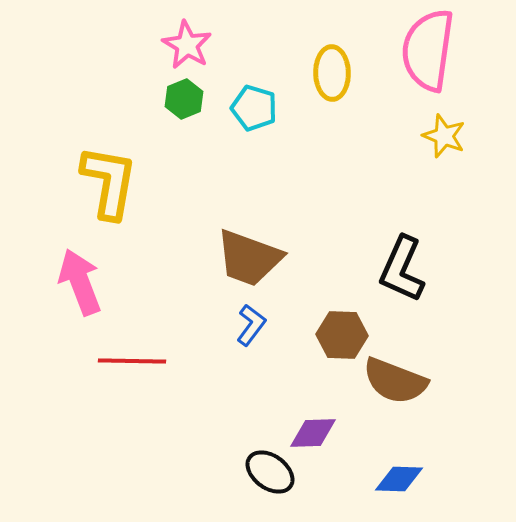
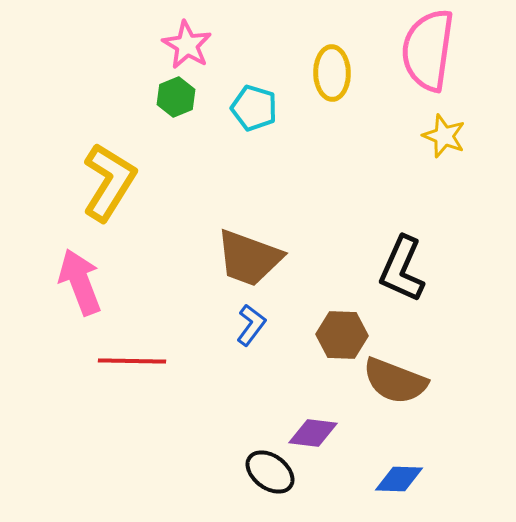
green hexagon: moved 8 px left, 2 px up
yellow L-shape: rotated 22 degrees clockwise
purple diamond: rotated 9 degrees clockwise
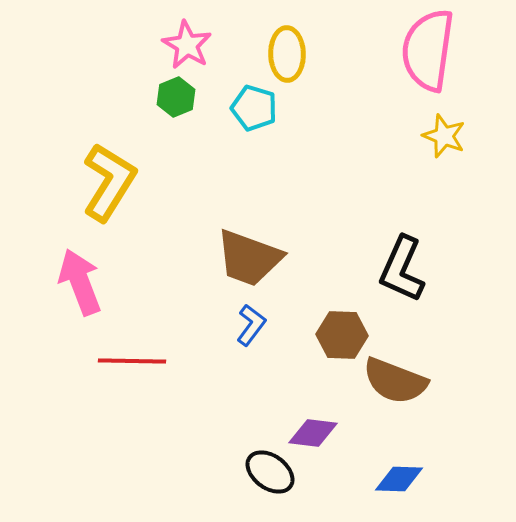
yellow ellipse: moved 45 px left, 19 px up
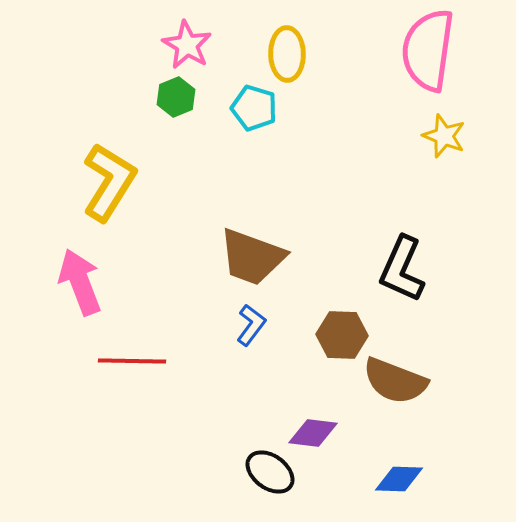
brown trapezoid: moved 3 px right, 1 px up
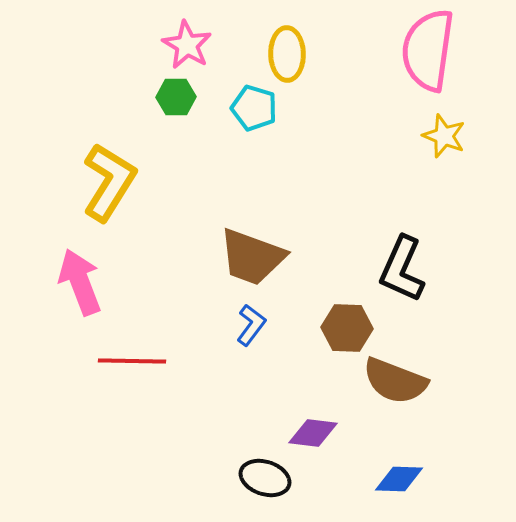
green hexagon: rotated 21 degrees clockwise
brown hexagon: moved 5 px right, 7 px up
black ellipse: moved 5 px left, 6 px down; rotated 18 degrees counterclockwise
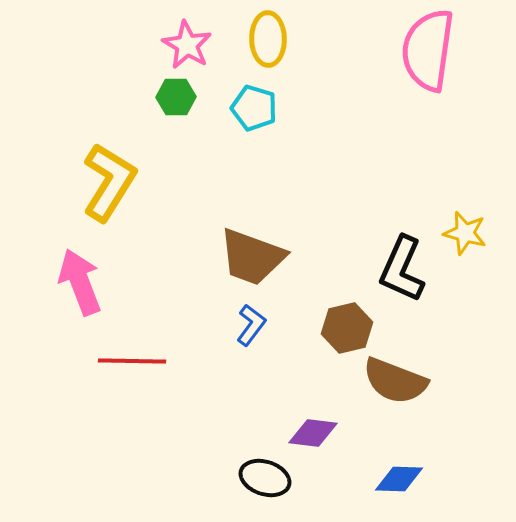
yellow ellipse: moved 19 px left, 15 px up
yellow star: moved 21 px right, 97 px down; rotated 6 degrees counterclockwise
brown hexagon: rotated 15 degrees counterclockwise
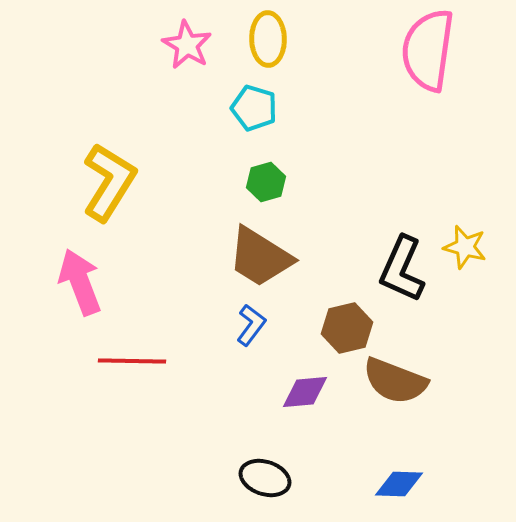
green hexagon: moved 90 px right, 85 px down; rotated 15 degrees counterclockwise
yellow star: moved 14 px down
brown trapezoid: moved 8 px right; rotated 12 degrees clockwise
purple diamond: moved 8 px left, 41 px up; rotated 12 degrees counterclockwise
blue diamond: moved 5 px down
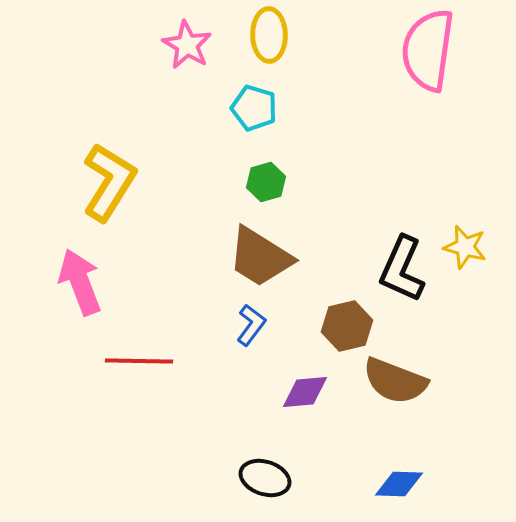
yellow ellipse: moved 1 px right, 4 px up
brown hexagon: moved 2 px up
red line: moved 7 px right
